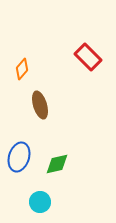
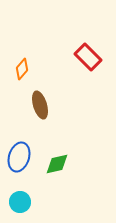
cyan circle: moved 20 px left
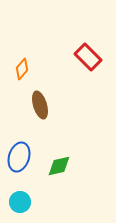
green diamond: moved 2 px right, 2 px down
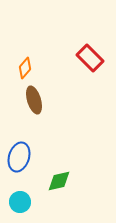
red rectangle: moved 2 px right, 1 px down
orange diamond: moved 3 px right, 1 px up
brown ellipse: moved 6 px left, 5 px up
green diamond: moved 15 px down
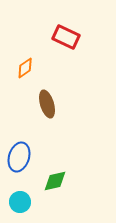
red rectangle: moved 24 px left, 21 px up; rotated 20 degrees counterclockwise
orange diamond: rotated 15 degrees clockwise
brown ellipse: moved 13 px right, 4 px down
green diamond: moved 4 px left
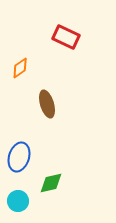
orange diamond: moved 5 px left
green diamond: moved 4 px left, 2 px down
cyan circle: moved 2 px left, 1 px up
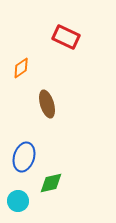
orange diamond: moved 1 px right
blue ellipse: moved 5 px right
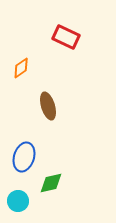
brown ellipse: moved 1 px right, 2 px down
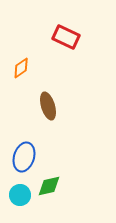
green diamond: moved 2 px left, 3 px down
cyan circle: moved 2 px right, 6 px up
